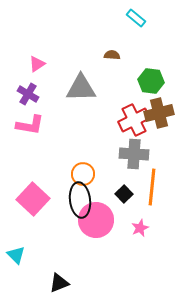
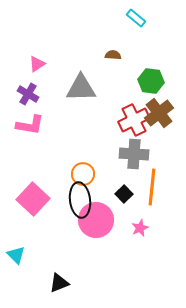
brown semicircle: moved 1 px right
brown cross: rotated 24 degrees counterclockwise
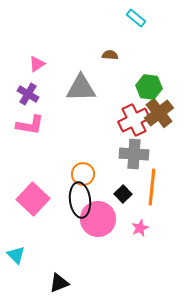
brown semicircle: moved 3 px left
green hexagon: moved 2 px left, 6 px down
black square: moved 1 px left
pink circle: moved 2 px right, 1 px up
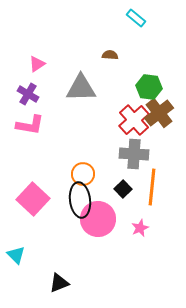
red cross: rotated 16 degrees counterclockwise
black square: moved 5 px up
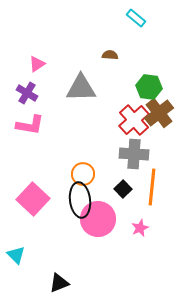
purple cross: moved 1 px left, 1 px up
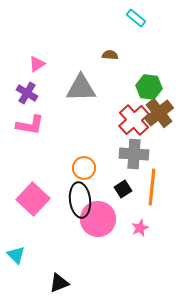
orange circle: moved 1 px right, 6 px up
black square: rotated 12 degrees clockwise
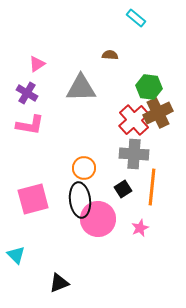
brown cross: moved 1 px left; rotated 12 degrees clockwise
pink square: rotated 32 degrees clockwise
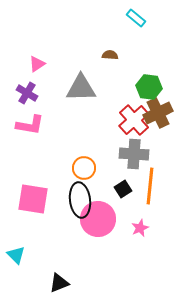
orange line: moved 2 px left, 1 px up
pink square: rotated 24 degrees clockwise
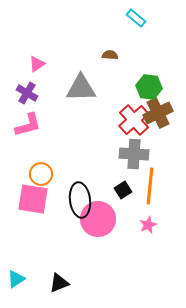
pink L-shape: moved 2 px left; rotated 24 degrees counterclockwise
orange circle: moved 43 px left, 6 px down
black square: moved 1 px down
pink star: moved 8 px right, 3 px up
cyan triangle: moved 24 px down; rotated 42 degrees clockwise
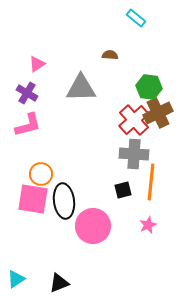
orange line: moved 1 px right, 4 px up
black square: rotated 18 degrees clockwise
black ellipse: moved 16 px left, 1 px down
pink circle: moved 5 px left, 7 px down
